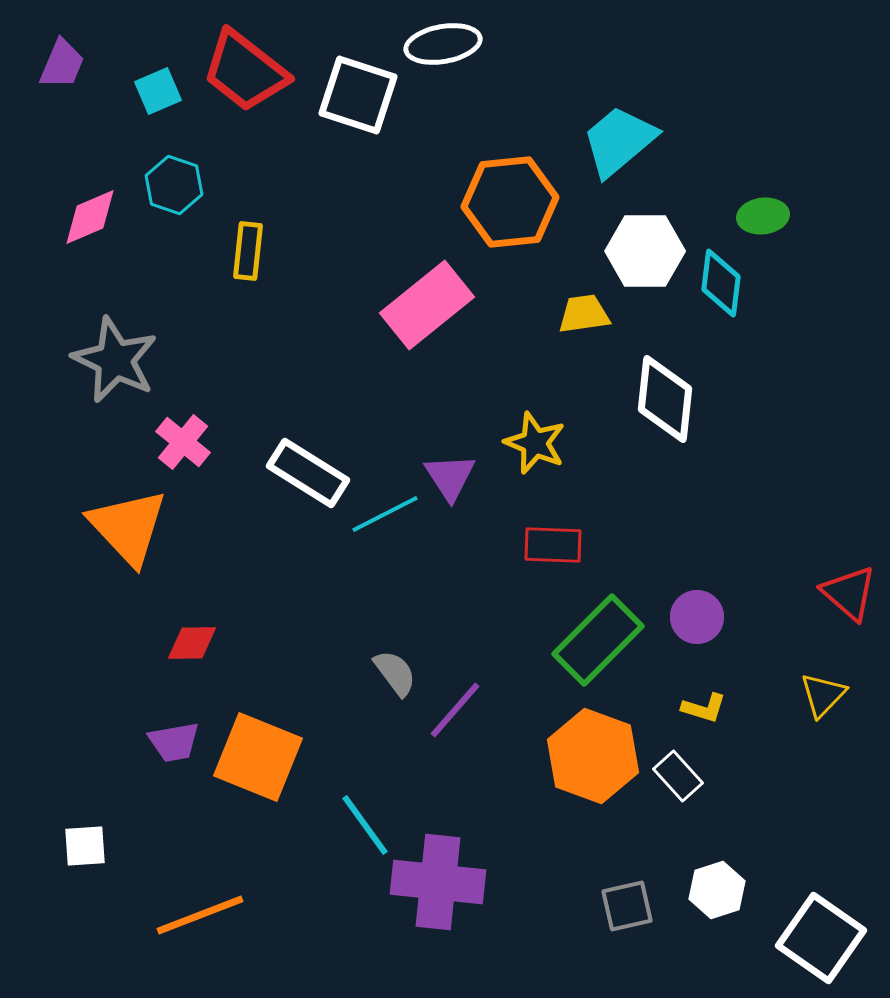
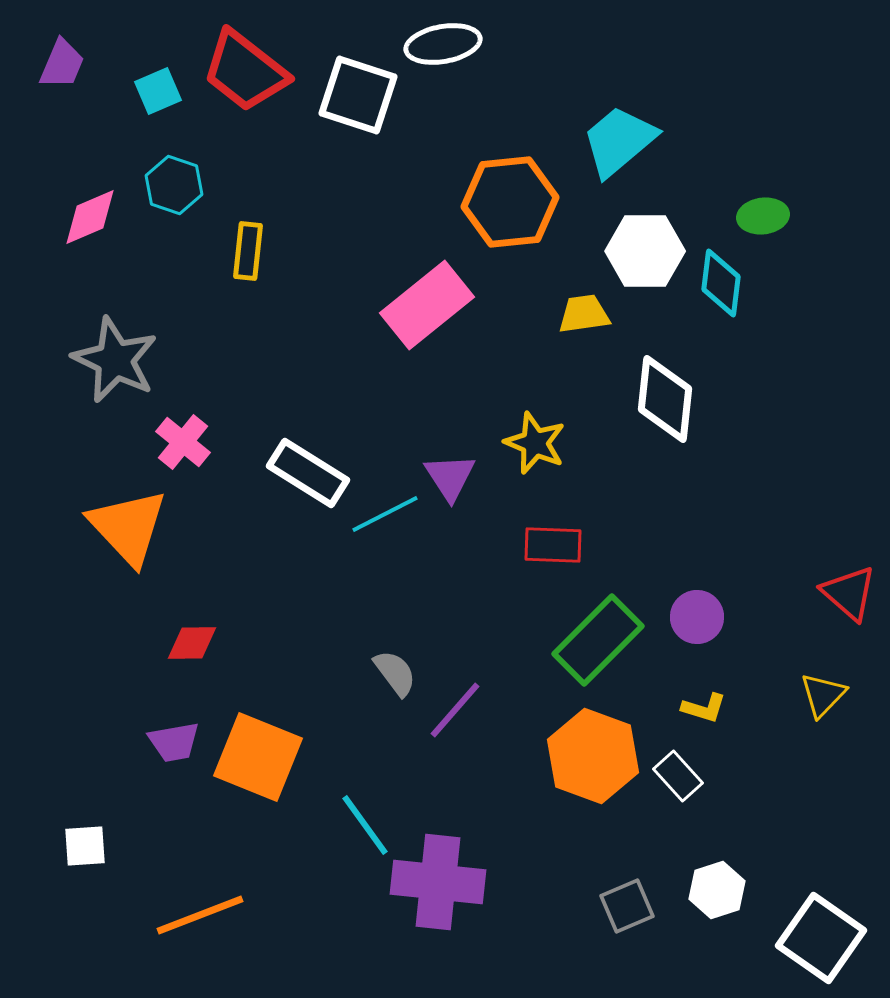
gray square at (627, 906): rotated 10 degrees counterclockwise
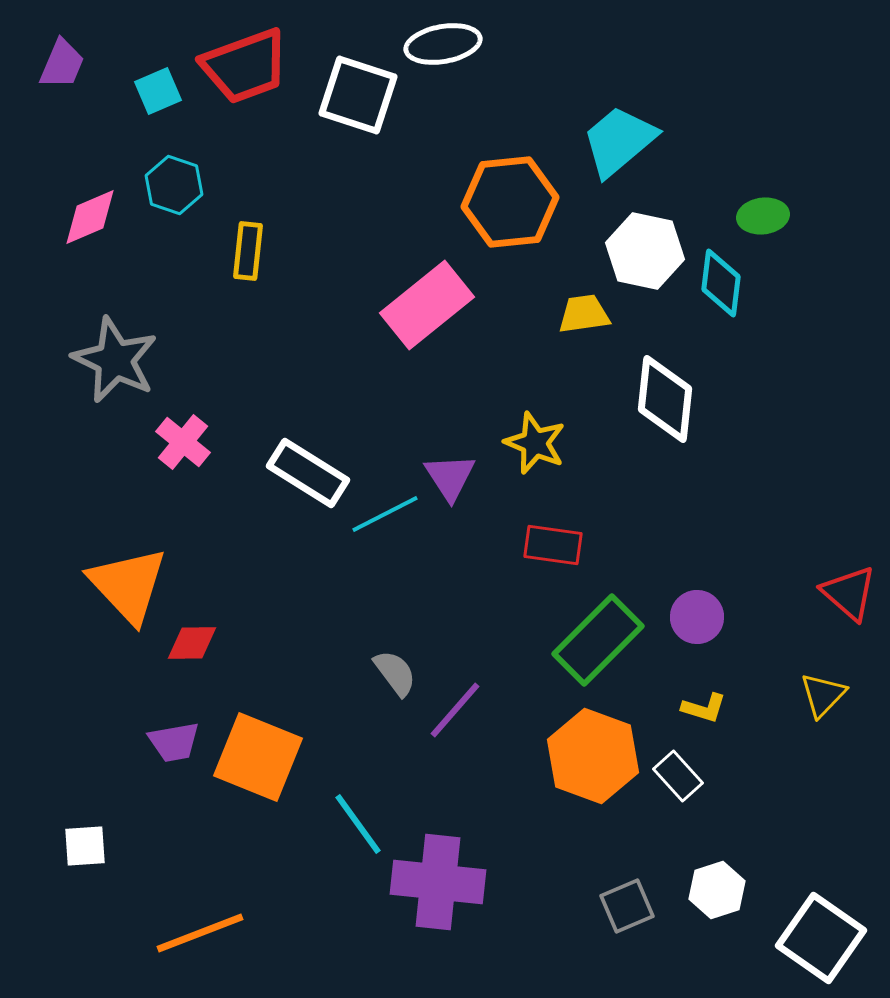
red trapezoid at (245, 71): moved 5 px up; rotated 58 degrees counterclockwise
white hexagon at (645, 251): rotated 12 degrees clockwise
orange triangle at (128, 527): moved 58 px down
red rectangle at (553, 545): rotated 6 degrees clockwise
cyan line at (365, 825): moved 7 px left, 1 px up
orange line at (200, 915): moved 18 px down
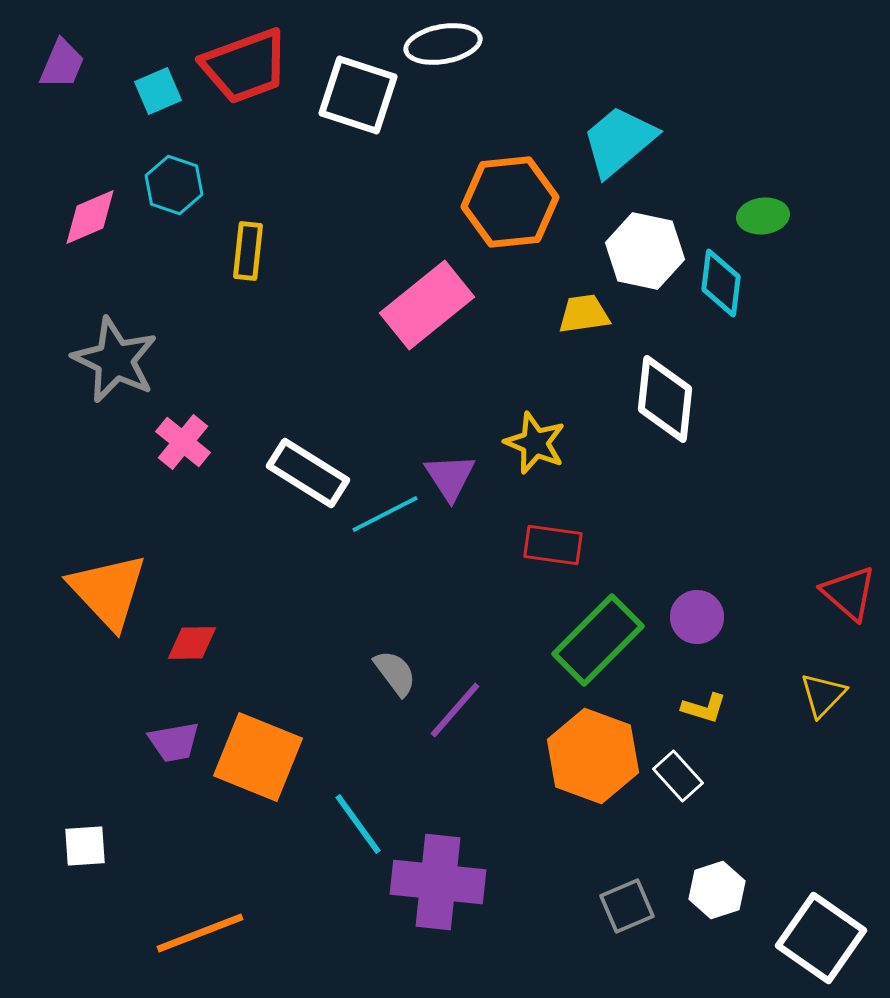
orange triangle at (128, 585): moved 20 px left, 6 px down
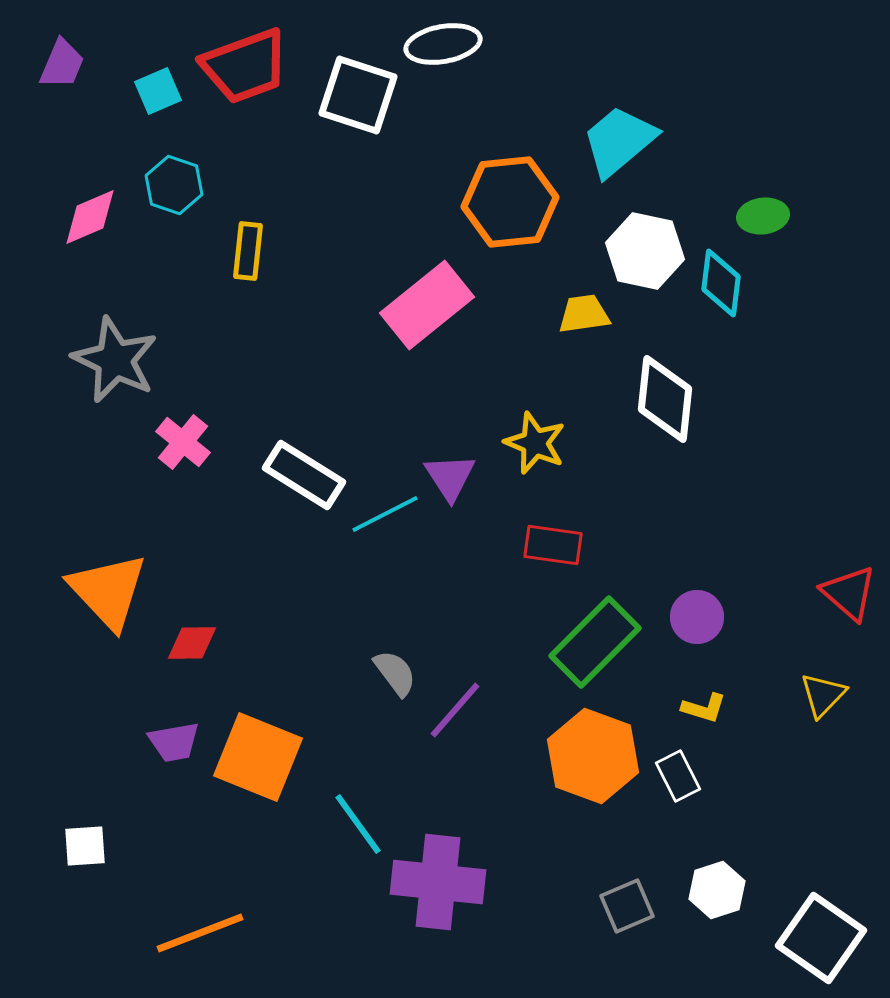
white rectangle at (308, 473): moved 4 px left, 2 px down
green rectangle at (598, 640): moved 3 px left, 2 px down
white rectangle at (678, 776): rotated 15 degrees clockwise
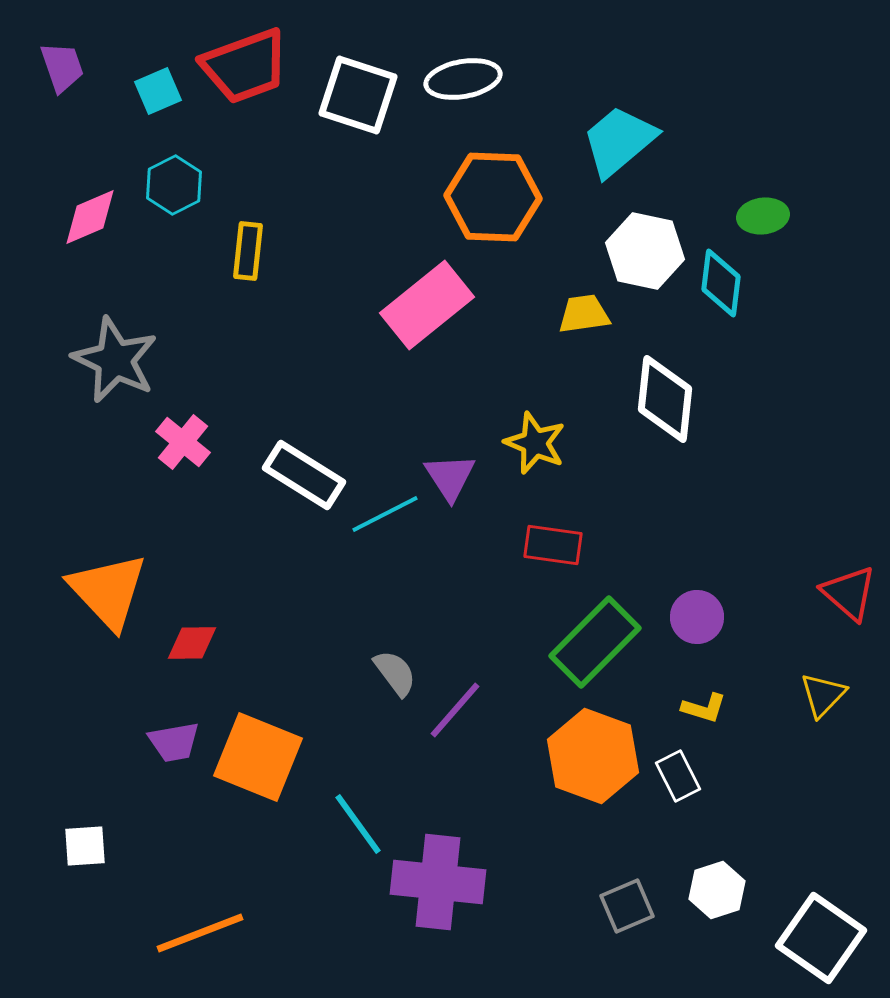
white ellipse at (443, 44): moved 20 px right, 35 px down
purple trapezoid at (62, 64): moved 3 px down; rotated 42 degrees counterclockwise
cyan hexagon at (174, 185): rotated 14 degrees clockwise
orange hexagon at (510, 202): moved 17 px left, 5 px up; rotated 8 degrees clockwise
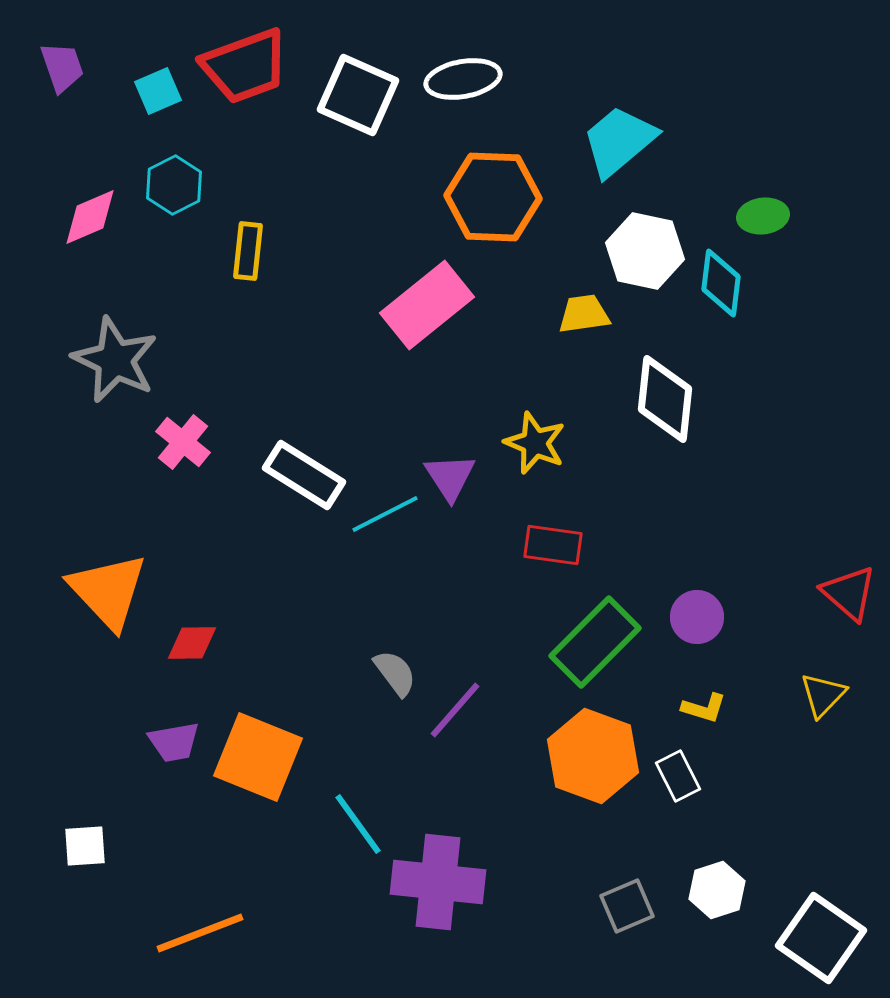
white square at (358, 95): rotated 6 degrees clockwise
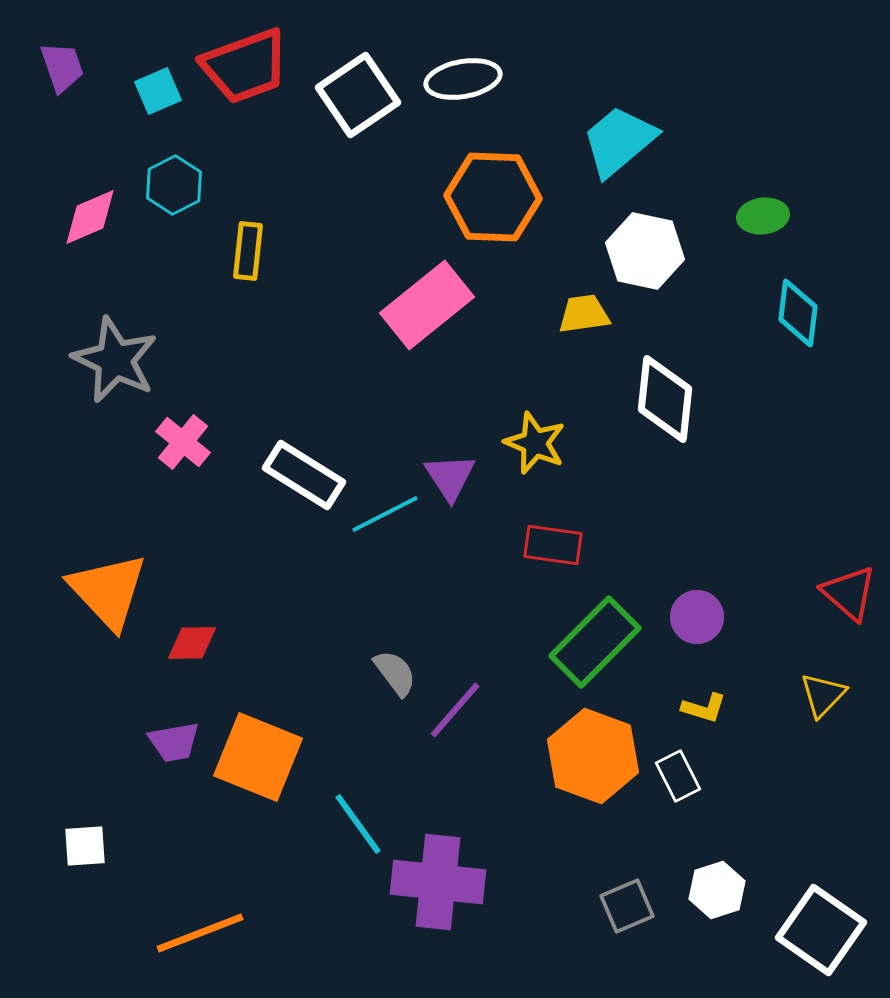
white square at (358, 95): rotated 32 degrees clockwise
cyan diamond at (721, 283): moved 77 px right, 30 px down
white square at (821, 938): moved 8 px up
